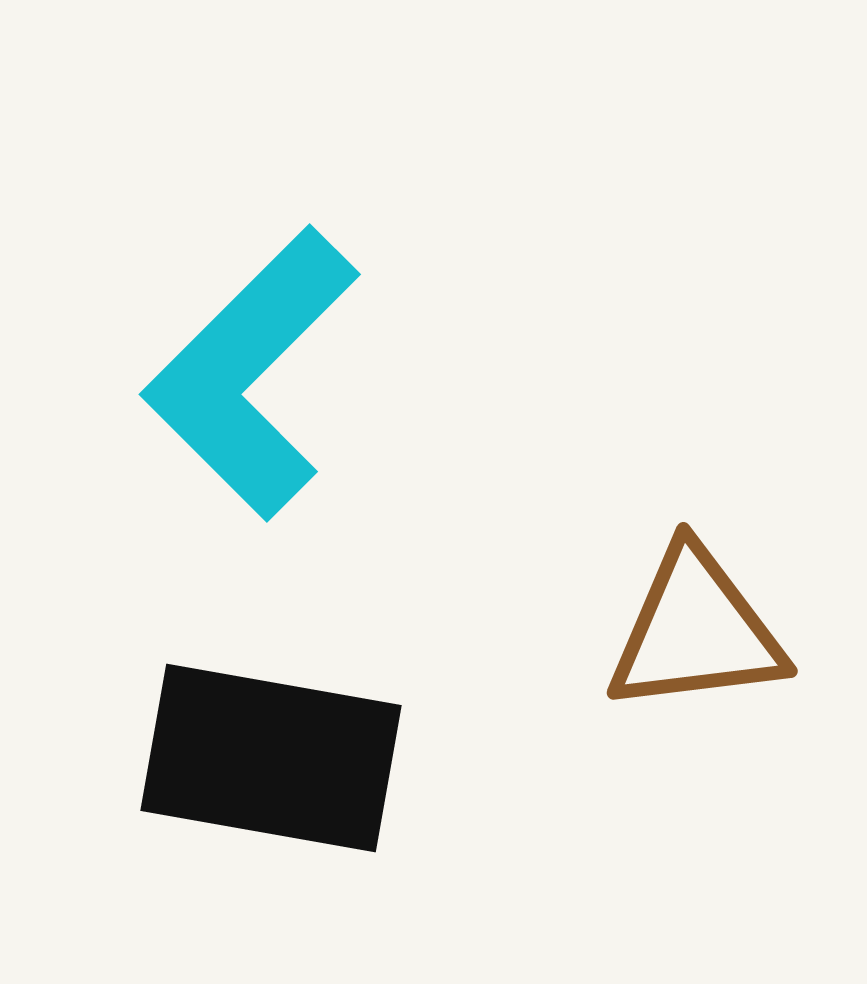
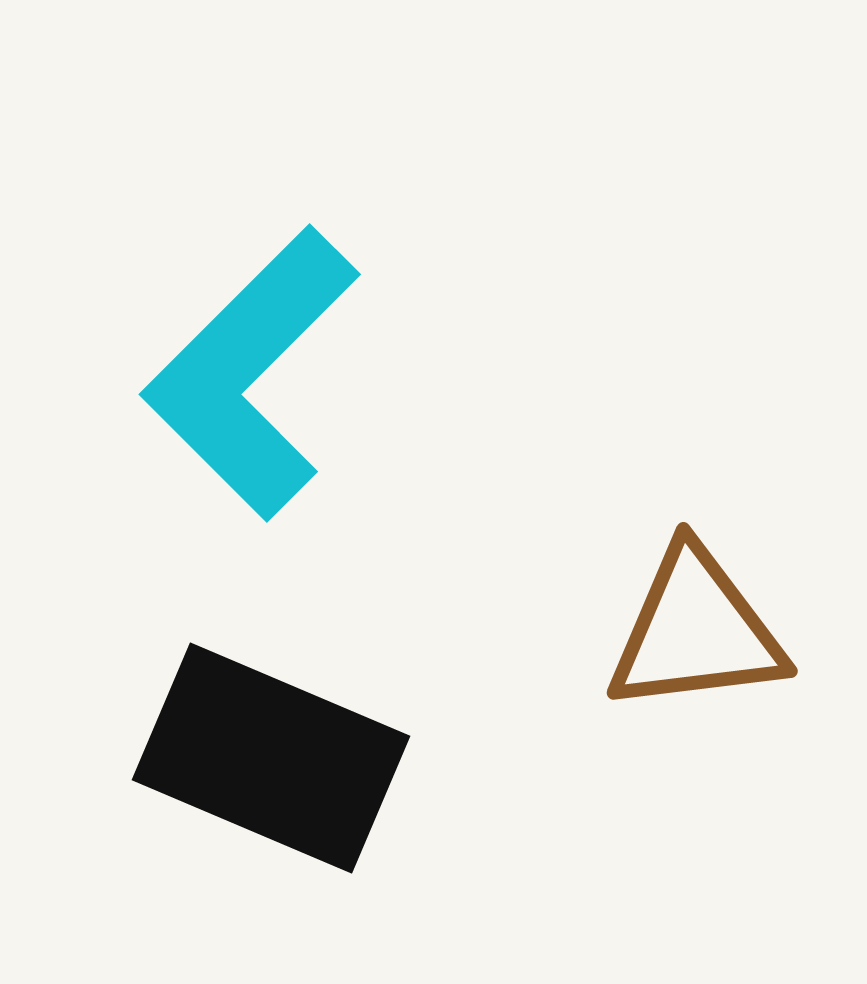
black rectangle: rotated 13 degrees clockwise
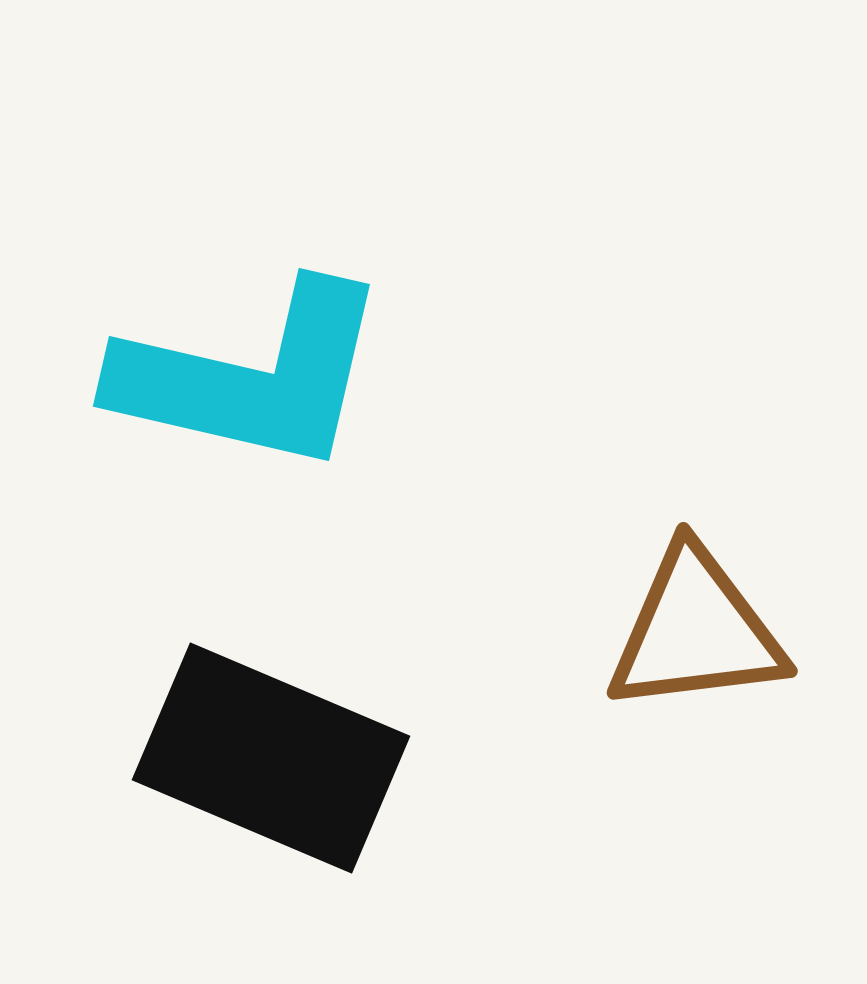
cyan L-shape: moved 4 px down; rotated 122 degrees counterclockwise
